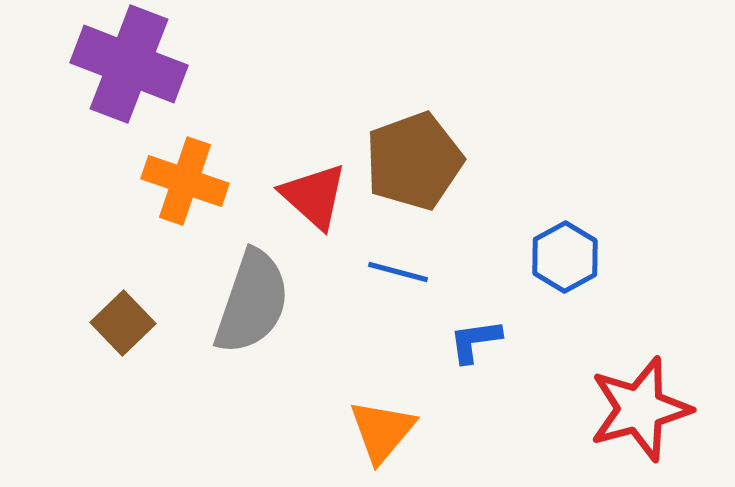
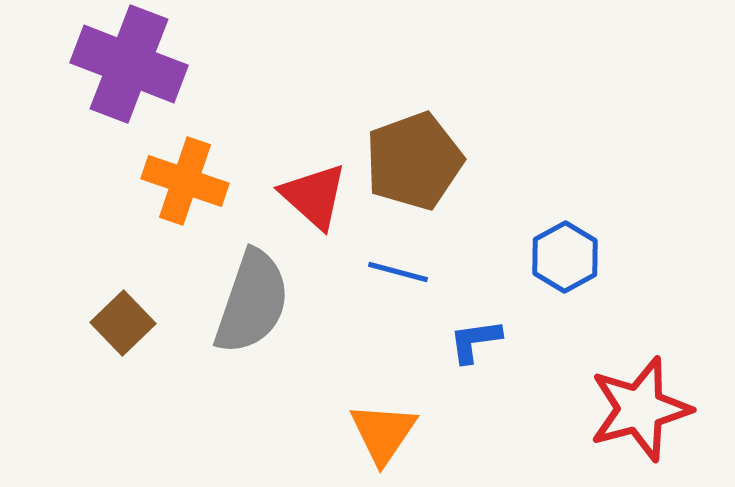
orange triangle: moved 1 px right, 2 px down; rotated 6 degrees counterclockwise
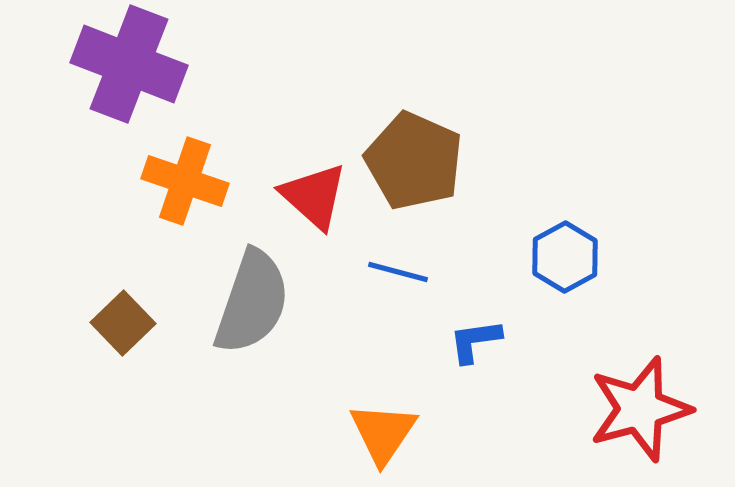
brown pentagon: rotated 28 degrees counterclockwise
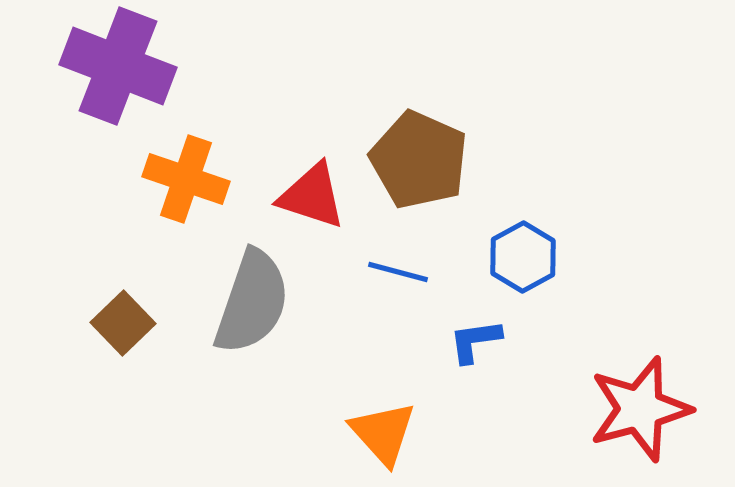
purple cross: moved 11 px left, 2 px down
brown pentagon: moved 5 px right, 1 px up
orange cross: moved 1 px right, 2 px up
red triangle: moved 2 px left; rotated 24 degrees counterclockwise
blue hexagon: moved 42 px left
orange triangle: rotated 16 degrees counterclockwise
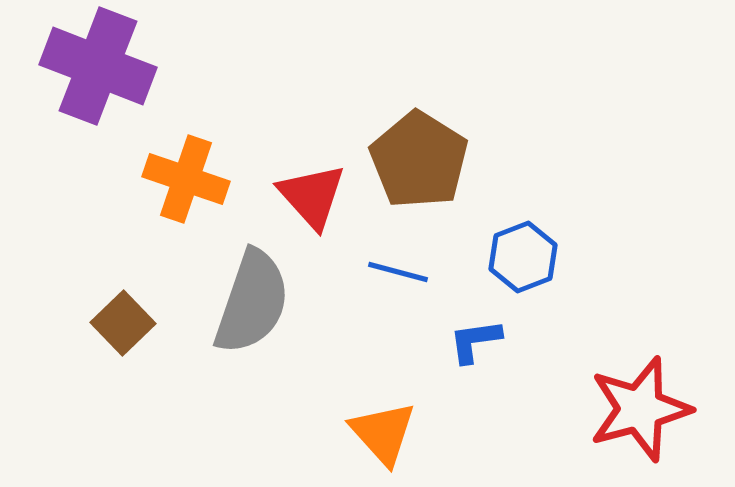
purple cross: moved 20 px left
brown pentagon: rotated 8 degrees clockwise
red triangle: rotated 30 degrees clockwise
blue hexagon: rotated 8 degrees clockwise
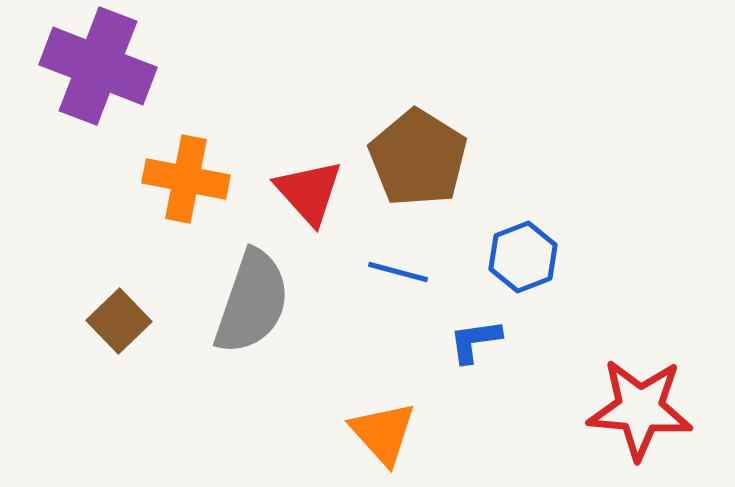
brown pentagon: moved 1 px left, 2 px up
orange cross: rotated 8 degrees counterclockwise
red triangle: moved 3 px left, 4 px up
brown square: moved 4 px left, 2 px up
red star: rotated 20 degrees clockwise
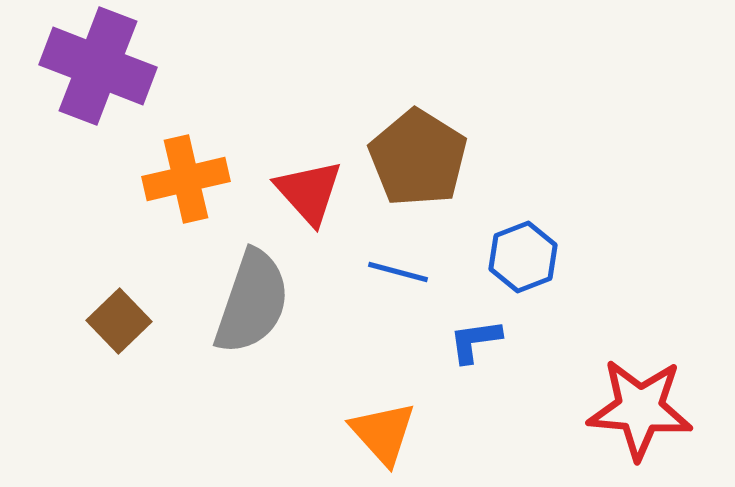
orange cross: rotated 24 degrees counterclockwise
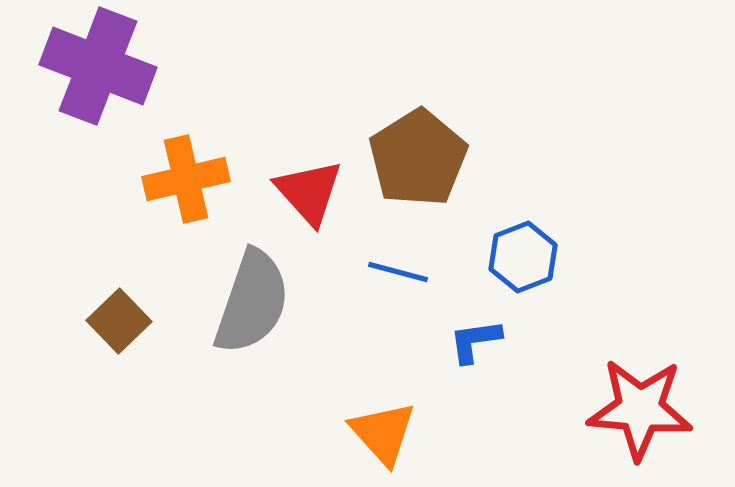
brown pentagon: rotated 8 degrees clockwise
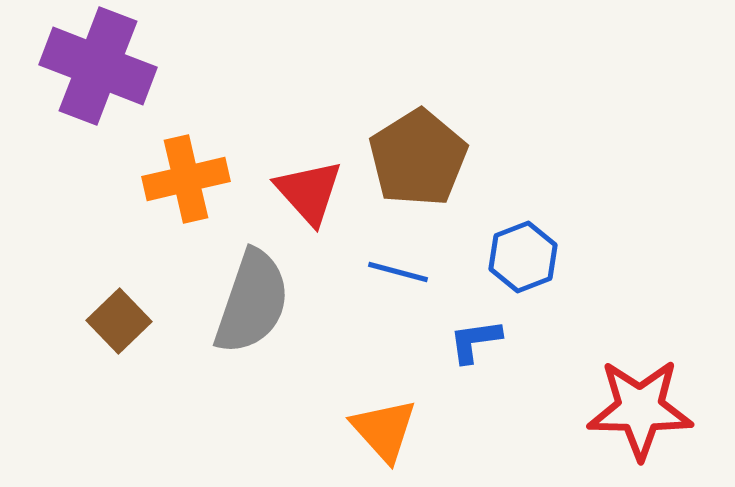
red star: rotated 4 degrees counterclockwise
orange triangle: moved 1 px right, 3 px up
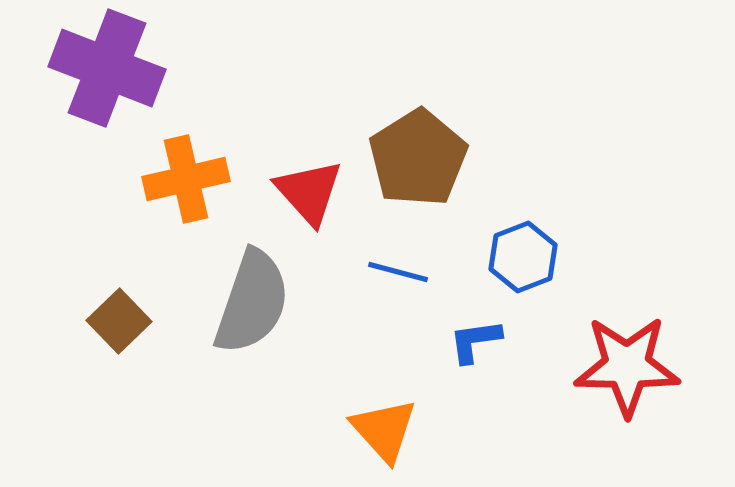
purple cross: moved 9 px right, 2 px down
red star: moved 13 px left, 43 px up
